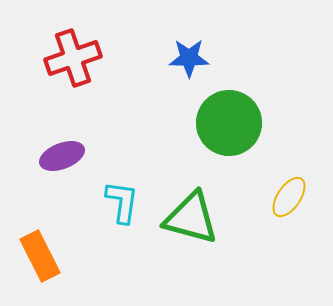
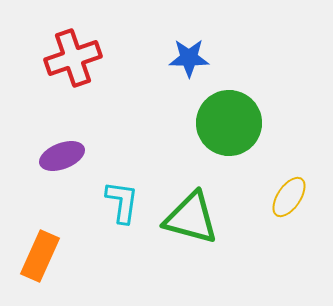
orange rectangle: rotated 51 degrees clockwise
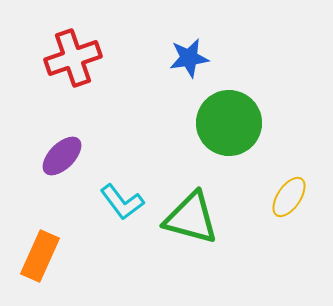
blue star: rotated 9 degrees counterclockwise
purple ellipse: rotated 24 degrees counterclockwise
cyan L-shape: rotated 135 degrees clockwise
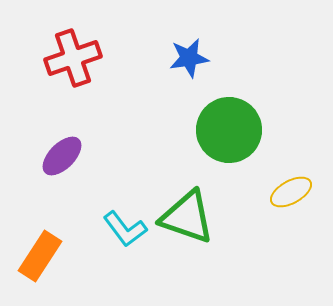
green circle: moved 7 px down
yellow ellipse: moved 2 px right, 5 px up; rotated 27 degrees clockwise
cyan L-shape: moved 3 px right, 27 px down
green triangle: moved 4 px left, 1 px up; rotated 4 degrees clockwise
orange rectangle: rotated 9 degrees clockwise
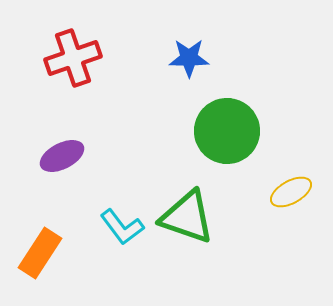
blue star: rotated 9 degrees clockwise
green circle: moved 2 px left, 1 px down
purple ellipse: rotated 18 degrees clockwise
cyan L-shape: moved 3 px left, 2 px up
orange rectangle: moved 3 px up
